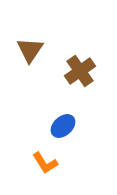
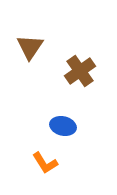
brown triangle: moved 3 px up
blue ellipse: rotated 55 degrees clockwise
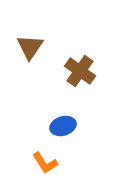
brown cross: rotated 20 degrees counterclockwise
blue ellipse: rotated 30 degrees counterclockwise
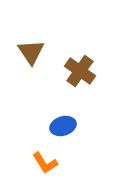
brown triangle: moved 1 px right, 5 px down; rotated 8 degrees counterclockwise
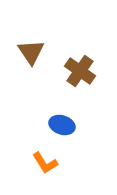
blue ellipse: moved 1 px left, 1 px up; rotated 35 degrees clockwise
